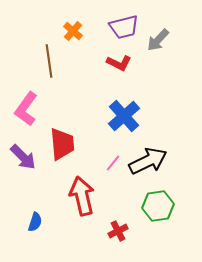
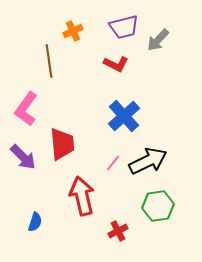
orange cross: rotated 24 degrees clockwise
red L-shape: moved 3 px left, 1 px down
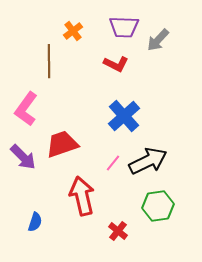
purple trapezoid: rotated 16 degrees clockwise
orange cross: rotated 12 degrees counterclockwise
brown line: rotated 8 degrees clockwise
red trapezoid: rotated 104 degrees counterclockwise
red cross: rotated 24 degrees counterclockwise
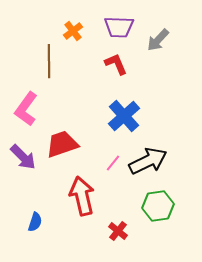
purple trapezoid: moved 5 px left
red L-shape: rotated 140 degrees counterclockwise
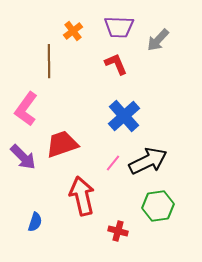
red cross: rotated 24 degrees counterclockwise
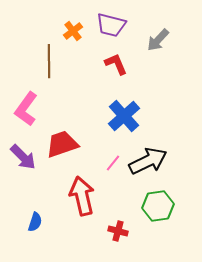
purple trapezoid: moved 8 px left, 2 px up; rotated 12 degrees clockwise
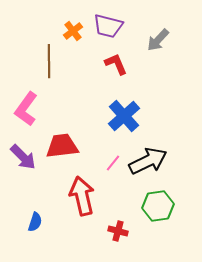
purple trapezoid: moved 3 px left, 1 px down
red trapezoid: moved 2 px down; rotated 12 degrees clockwise
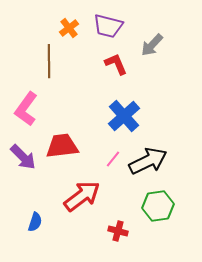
orange cross: moved 4 px left, 3 px up
gray arrow: moved 6 px left, 5 px down
pink line: moved 4 px up
red arrow: rotated 66 degrees clockwise
